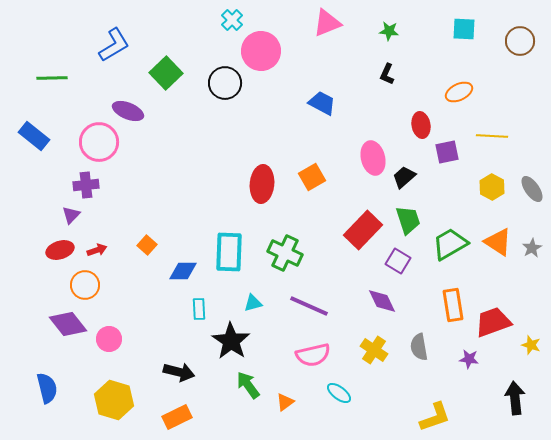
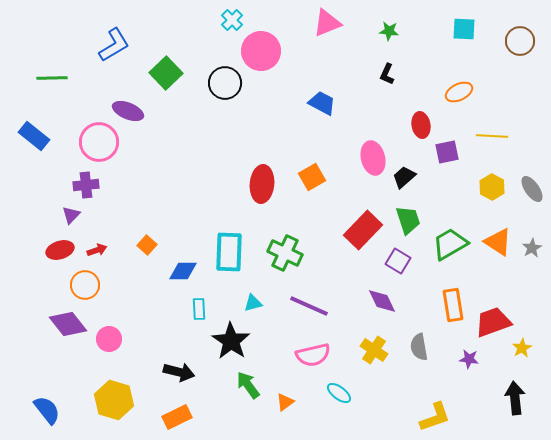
yellow star at (531, 345): moved 9 px left, 3 px down; rotated 24 degrees clockwise
blue semicircle at (47, 388): moved 22 px down; rotated 24 degrees counterclockwise
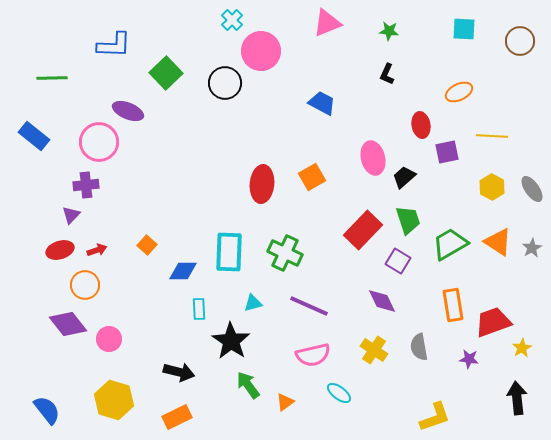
blue L-shape at (114, 45): rotated 33 degrees clockwise
black arrow at (515, 398): moved 2 px right
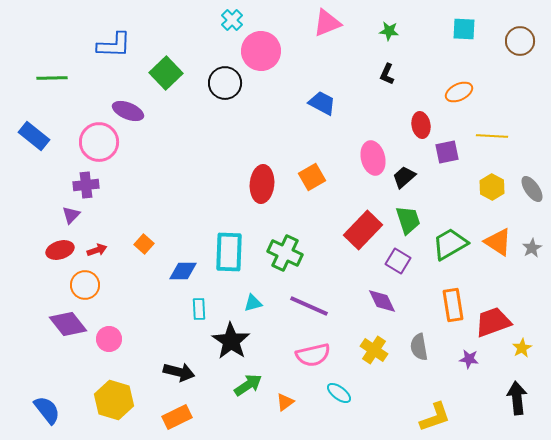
orange square at (147, 245): moved 3 px left, 1 px up
green arrow at (248, 385): rotated 92 degrees clockwise
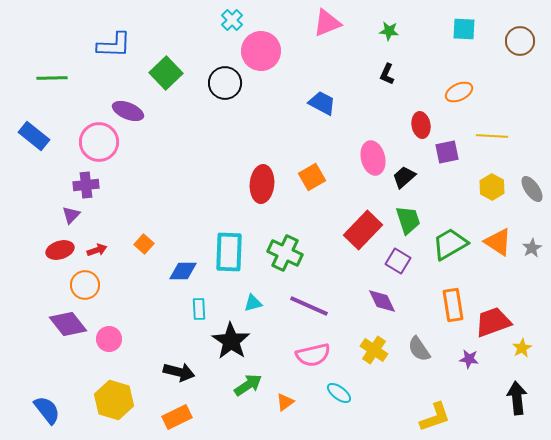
gray semicircle at (419, 347): moved 2 px down; rotated 24 degrees counterclockwise
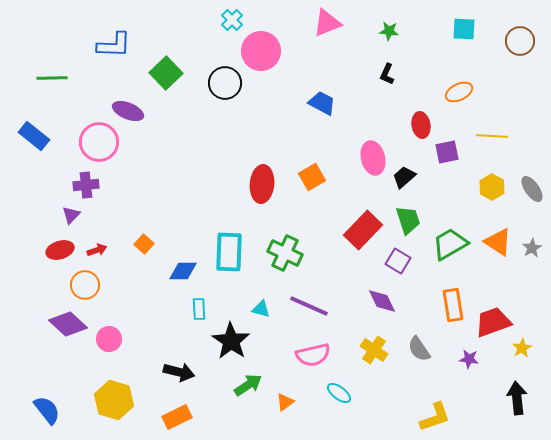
cyan triangle at (253, 303): moved 8 px right, 6 px down; rotated 30 degrees clockwise
purple diamond at (68, 324): rotated 9 degrees counterclockwise
